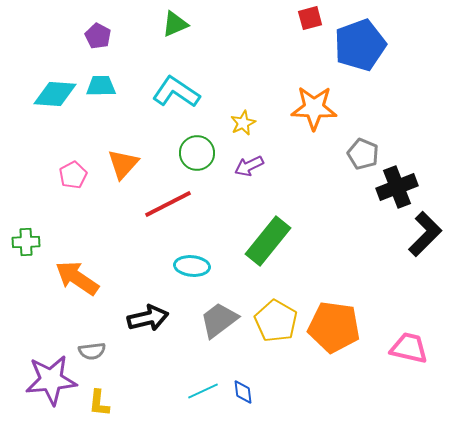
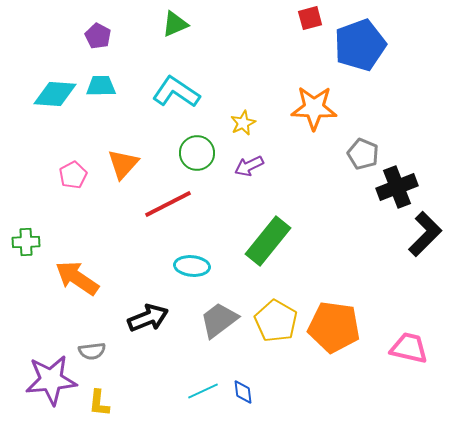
black arrow: rotated 9 degrees counterclockwise
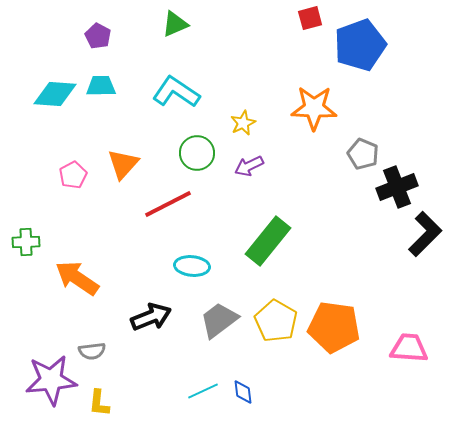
black arrow: moved 3 px right, 1 px up
pink trapezoid: rotated 9 degrees counterclockwise
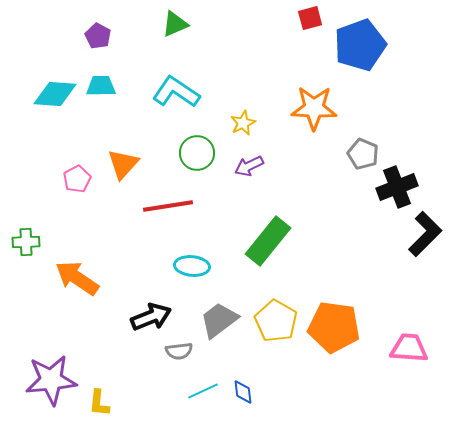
pink pentagon: moved 4 px right, 4 px down
red line: moved 2 px down; rotated 18 degrees clockwise
gray semicircle: moved 87 px right
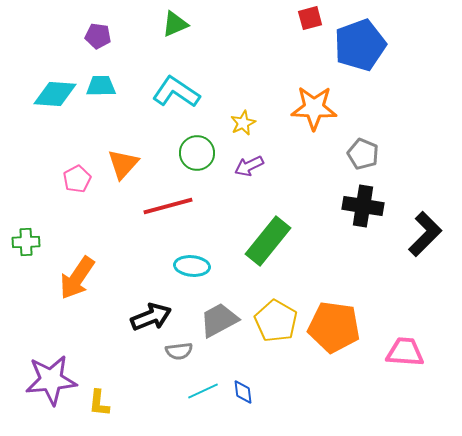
purple pentagon: rotated 20 degrees counterclockwise
black cross: moved 34 px left, 19 px down; rotated 30 degrees clockwise
red line: rotated 6 degrees counterclockwise
orange arrow: rotated 90 degrees counterclockwise
gray trapezoid: rotated 9 degrees clockwise
pink trapezoid: moved 4 px left, 4 px down
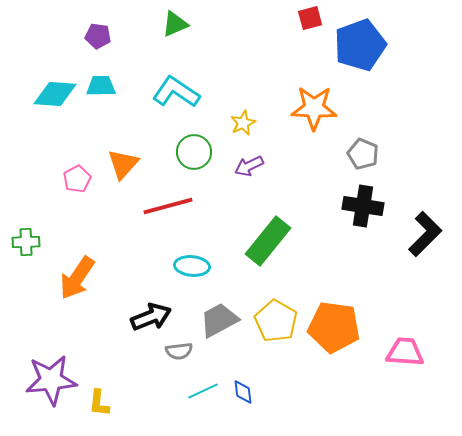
green circle: moved 3 px left, 1 px up
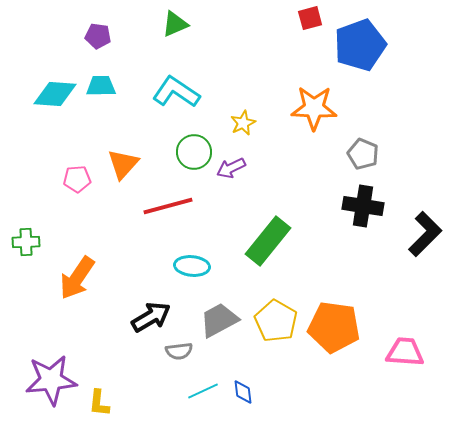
purple arrow: moved 18 px left, 2 px down
pink pentagon: rotated 24 degrees clockwise
black arrow: rotated 9 degrees counterclockwise
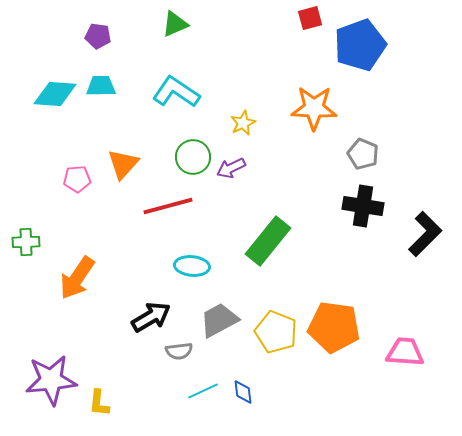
green circle: moved 1 px left, 5 px down
yellow pentagon: moved 11 px down; rotated 9 degrees counterclockwise
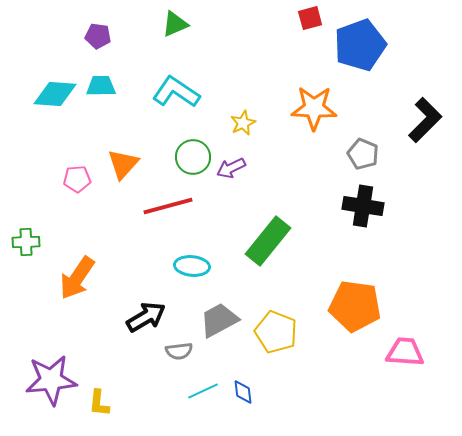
black L-shape: moved 114 px up
black arrow: moved 5 px left
orange pentagon: moved 21 px right, 21 px up
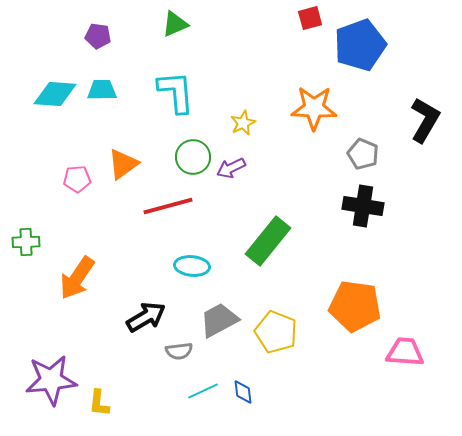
cyan trapezoid: moved 1 px right, 4 px down
cyan L-shape: rotated 51 degrees clockwise
black L-shape: rotated 15 degrees counterclockwise
orange triangle: rotated 12 degrees clockwise
